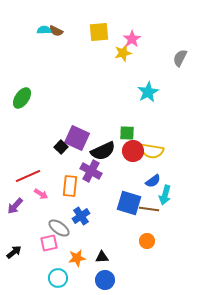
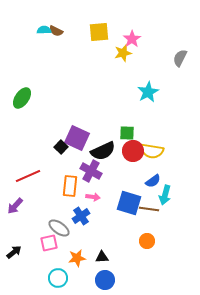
pink arrow: moved 52 px right, 3 px down; rotated 24 degrees counterclockwise
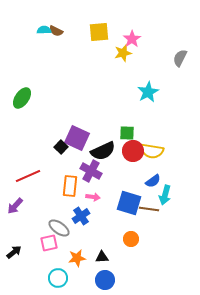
orange circle: moved 16 px left, 2 px up
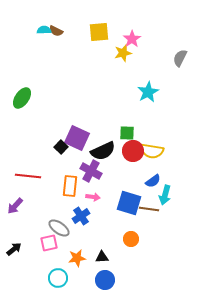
red line: rotated 30 degrees clockwise
black arrow: moved 3 px up
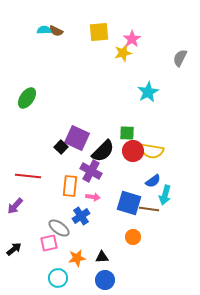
green ellipse: moved 5 px right
black semicircle: rotated 20 degrees counterclockwise
orange circle: moved 2 px right, 2 px up
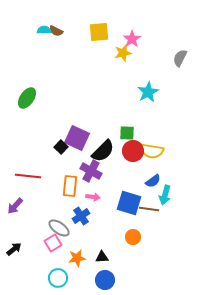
pink square: moved 4 px right; rotated 18 degrees counterclockwise
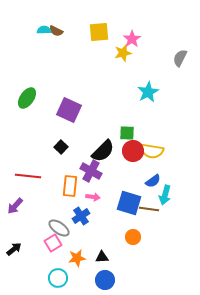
purple square: moved 8 px left, 28 px up
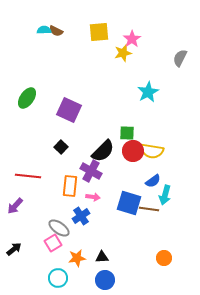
orange circle: moved 31 px right, 21 px down
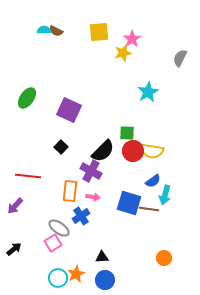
orange rectangle: moved 5 px down
orange star: moved 1 px left, 16 px down; rotated 18 degrees counterclockwise
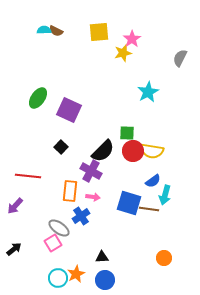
green ellipse: moved 11 px right
